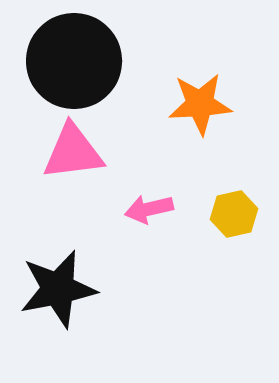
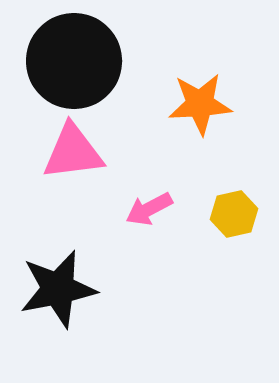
pink arrow: rotated 15 degrees counterclockwise
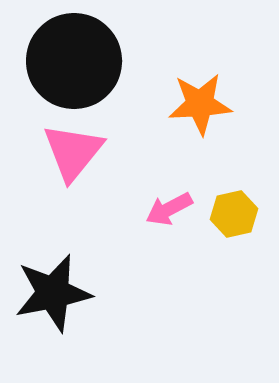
pink triangle: rotated 44 degrees counterclockwise
pink arrow: moved 20 px right
black star: moved 5 px left, 4 px down
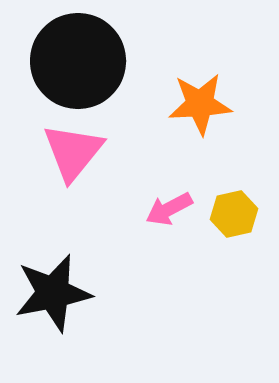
black circle: moved 4 px right
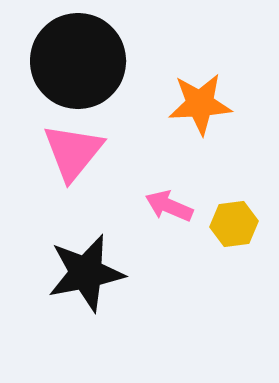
pink arrow: moved 3 px up; rotated 51 degrees clockwise
yellow hexagon: moved 10 px down; rotated 6 degrees clockwise
black star: moved 33 px right, 20 px up
